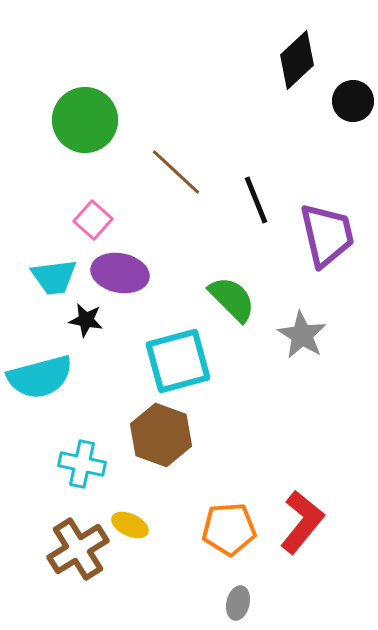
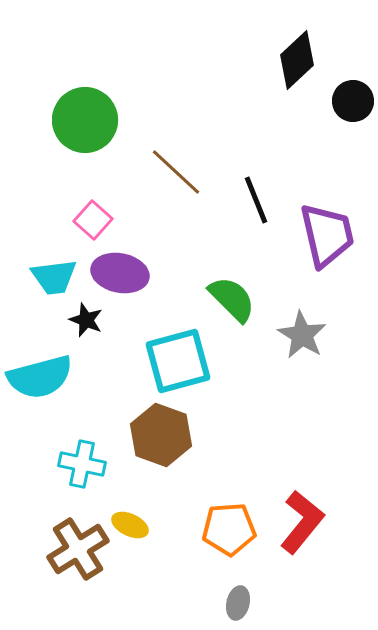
black star: rotated 12 degrees clockwise
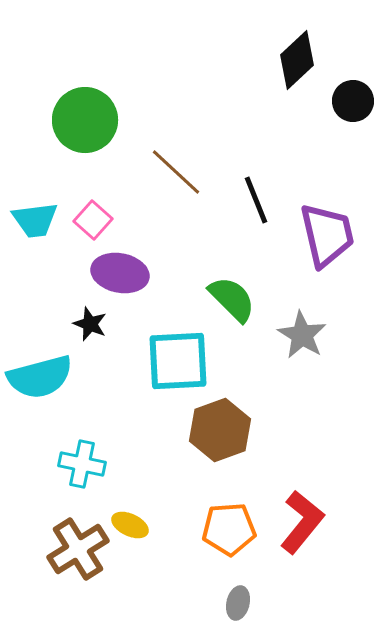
cyan trapezoid: moved 19 px left, 57 px up
black star: moved 4 px right, 4 px down
cyan square: rotated 12 degrees clockwise
brown hexagon: moved 59 px right, 5 px up; rotated 20 degrees clockwise
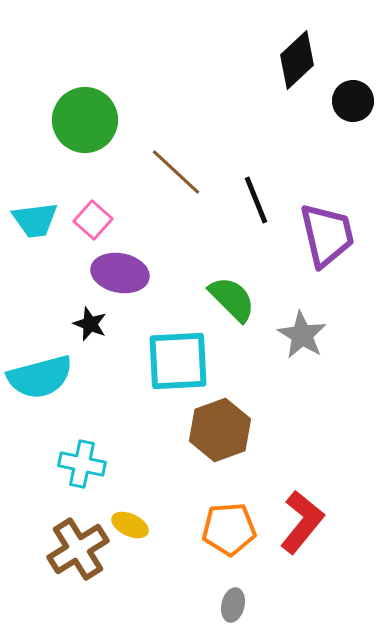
gray ellipse: moved 5 px left, 2 px down
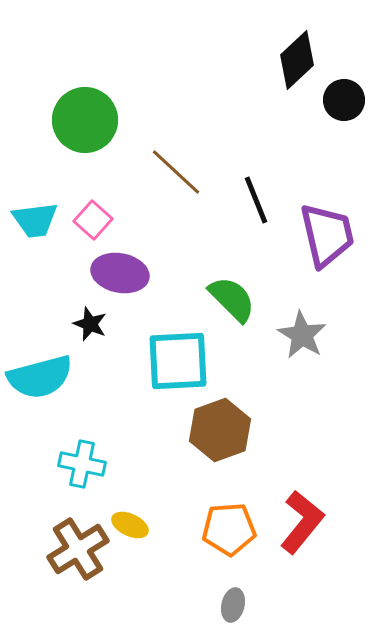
black circle: moved 9 px left, 1 px up
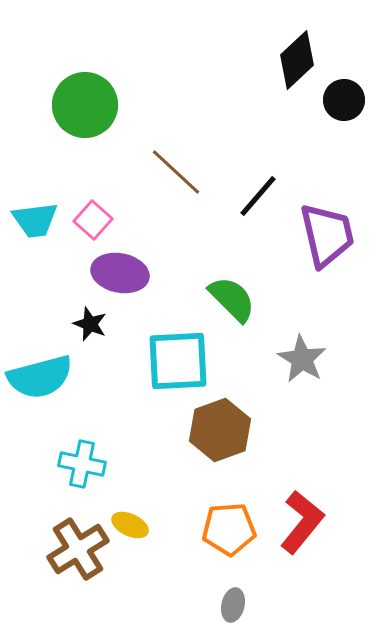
green circle: moved 15 px up
black line: moved 2 px right, 4 px up; rotated 63 degrees clockwise
gray star: moved 24 px down
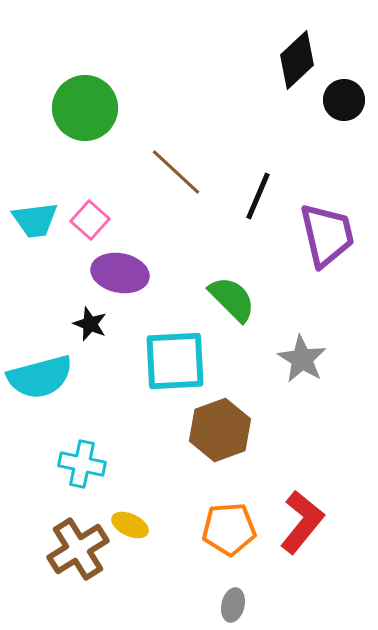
green circle: moved 3 px down
black line: rotated 18 degrees counterclockwise
pink square: moved 3 px left
cyan square: moved 3 px left
